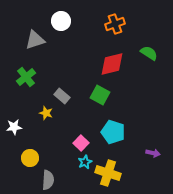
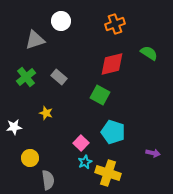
gray rectangle: moved 3 px left, 19 px up
gray semicircle: rotated 12 degrees counterclockwise
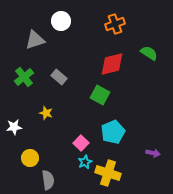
green cross: moved 2 px left
cyan pentagon: rotated 30 degrees clockwise
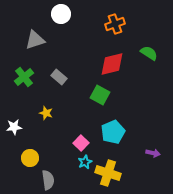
white circle: moved 7 px up
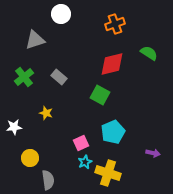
pink square: rotated 21 degrees clockwise
